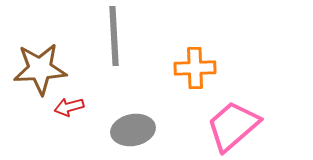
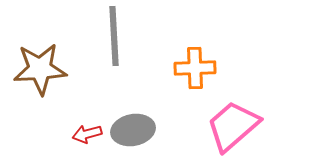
red arrow: moved 18 px right, 27 px down
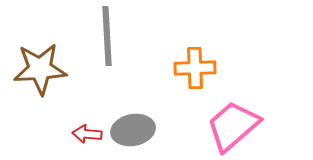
gray line: moved 7 px left
red arrow: rotated 20 degrees clockwise
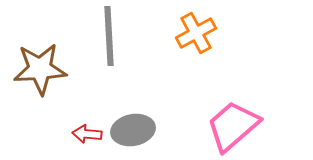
gray line: moved 2 px right
orange cross: moved 1 px right, 35 px up; rotated 27 degrees counterclockwise
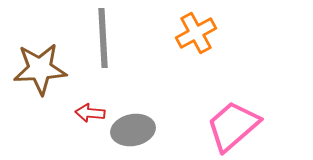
gray line: moved 6 px left, 2 px down
red arrow: moved 3 px right, 21 px up
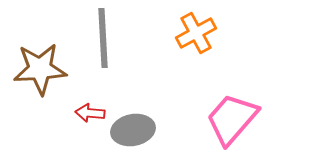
pink trapezoid: moved 1 px left, 7 px up; rotated 8 degrees counterclockwise
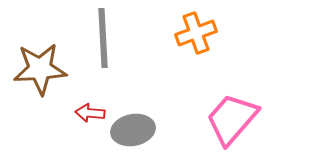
orange cross: rotated 9 degrees clockwise
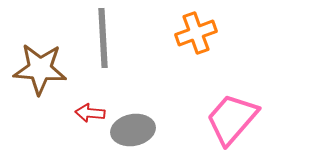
brown star: rotated 8 degrees clockwise
